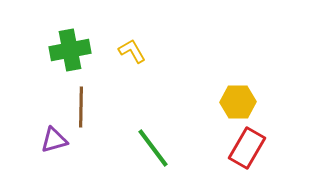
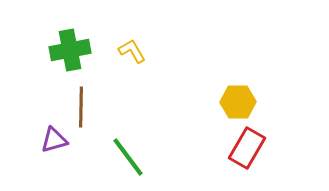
green line: moved 25 px left, 9 px down
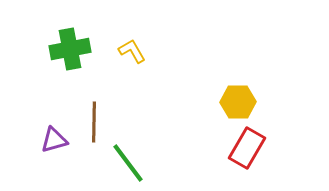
green cross: moved 1 px up
brown line: moved 13 px right, 15 px down
green line: moved 6 px down
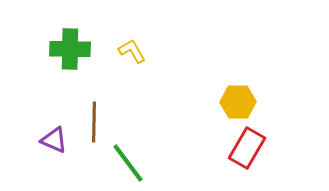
green cross: rotated 12 degrees clockwise
purple triangle: rotated 40 degrees clockwise
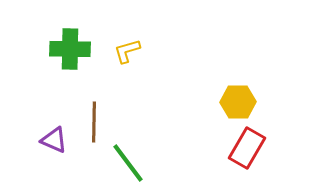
yellow L-shape: moved 5 px left; rotated 76 degrees counterclockwise
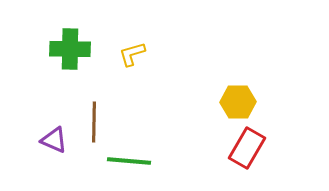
yellow L-shape: moved 5 px right, 3 px down
green line: moved 1 px right, 2 px up; rotated 48 degrees counterclockwise
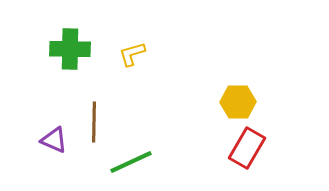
green line: moved 2 px right, 1 px down; rotated 30 degrees counterclockwise
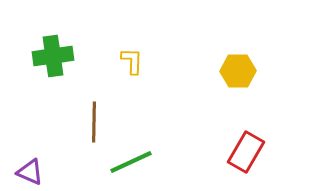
green cross: moved 17 px left, 7 px down; rotated 9 degrees counterclockwise
yellow L-shape: moved 7 px down; rotated 108 degrees clockwise
yellow hexagon: moved 31 px up
purple triangle: moved 24 px left, 32 px down
red rectangle: moved 1 px left, 4 px down
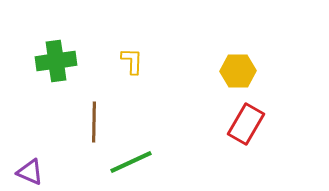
green cross: moved 3 px right, 5 px down
red rectangle: moved 28 px up
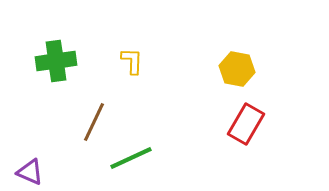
yellow hexagon: moved 1 px left, 2 px up; rotated 12 degrees clockwise
brown line: rotated 24 degrees clockwise
green line: moved 4 px up
